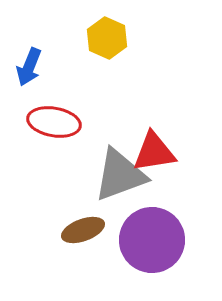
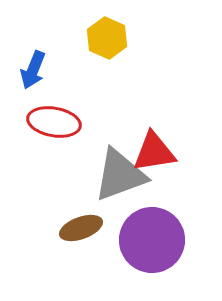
blue arrow: moved 4 px right, 3 px down
brown ellipse: moved 2 px left, 2 px up
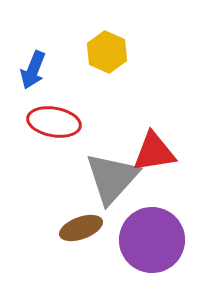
yellow hexagon: moved 14 px down
gray triangle: moved 8 px left, 3 px down; rotated 28 degrees counterclockwise
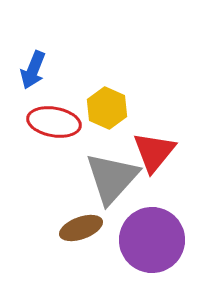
yellow hexagon: moved 56 px down
red triangle: rotated 42 degrees counterclockwise
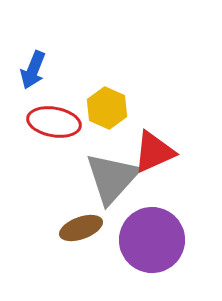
red triangle: rotated 27 degrees clockwise
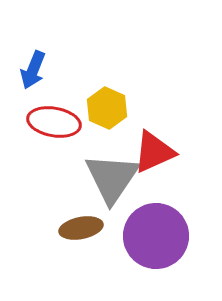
gray triangle: rotated 8 degrees counterclockwise
brown ellipse: rotated 9 degrees clockwise
purple circle: moved 4 px right, 4 px up
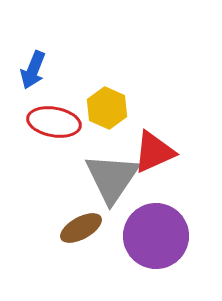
brown ellipse: rotated 18 degrees counterclockwise
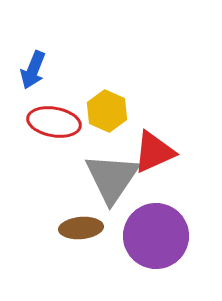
yellow hexagon: moved 3 px down
brown ellipse: rotated 24 degrees clockwise
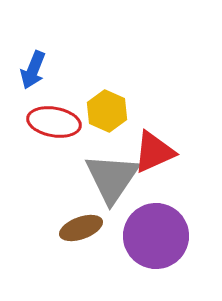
brown ellipse: rotated 15 degrees counterclockwise
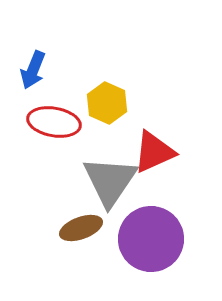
yellow hexagon: moved 8 px up
gray triangle: moved 2 px left, 3 px down
purple circle: moved 5 px left, 3 px down
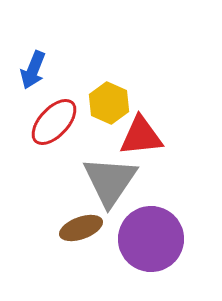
yellow hexagon: moved 2 px right
red ellipse: rotated 57 degrees counterclockwise
red triangle: moved 13 px left, 16 px up; rotated 18 degrees clockwise
